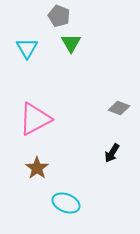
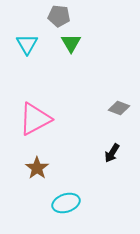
gray pentagon: rotated 15 degrees counterclockwise
cyan triangle: moved 4 px up
cyan ellipse: rotated 40 degrees counterclockwise
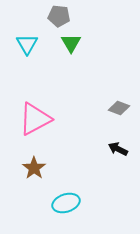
black arrow: moved 6 px right, 4 px up; rotated 84 degrees clockwise
brown star: moved 3 px left
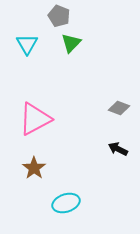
gray pentagon: rotated 15 degrees clockwise
green triangle: rotated 15 degrees clockwise
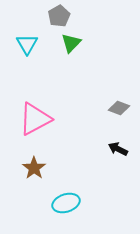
gray pentagon: rotated 20 degrees clockwise
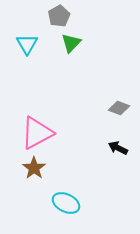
pink triangle: moved 2 px right, 14 px down
black arrow: moved 1 px up
cyan ellipse: rotated 44 degrees clockwise
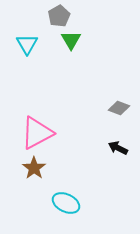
green triangle: moved 3 px up; rotated 15 degrees counterclockwise
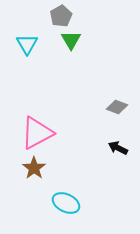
gray pentagon: moved 2 px right
gray diamond: moved 2 px left, 1 px up
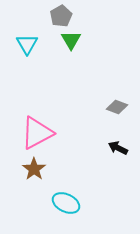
brown star: moved 1 px down
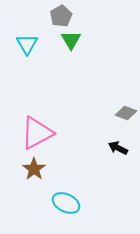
gray diamond: moved 9 px right, 6 px down
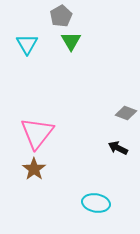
green triangle: moved 1 px down
pink triangle: rotated 24 degrees counterclockwise
cyan ellipse: moved 30 px right; rotated 16 degrees counterclockwise
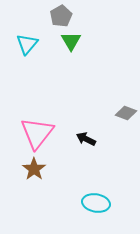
cyan triangle: rotated 10 degrees clockwise
black arrow: moved 32 px left, 9 px up
